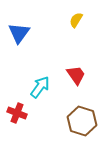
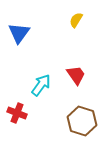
cyan arrow: moved 1 px right, 2 px up
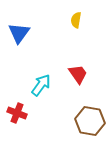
yellow semicircle: rotated 21 degrees counterclockwise
red trapezoid: moved 2 px right, 1 px up
brown hexagon: moved 8 px right; rotated 8 degrees counterclockwise
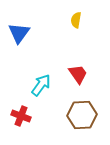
red cross: moved 4 px right, 3 px down
brown hexagon: moved 8 px left, 6 px up; rotated 12 degrees counterclockwise
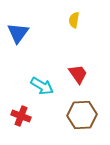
yellow semicircle: moved 2 px left
blue triangle: moved 1 px left
cyan arrow: moved 1 px right, 1 px down; rotated 85 degrees clockwise
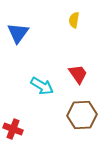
red cross: moved 8 px left, 13 px down
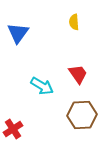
yellow semicircle: moved 2 px down; rotated 14 degrees counterclockwise
red cross: rotated 36 degrees clockwise
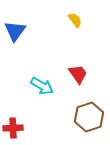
yellow semicircle: moved 1 px right, 2 px up; rotated 147 degrees clockwise
blue triangle: moved 3 px left, 2 px up
brown hexagon: moved 7 px right, 2 px down; rotated 16 degrees counterclockwise
red cross: moved 1 px up; rotated 30 degrees clockwise
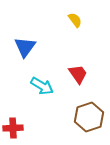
blue triangle: moved 10 px right, 16 px down
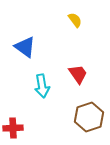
blue triangle: rotated 30 degrees counterclockwise
cyan arrow: rotated 50 degrees clockwise
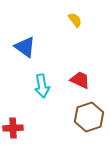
red trapezoid: moved 2 px right, 6 px down; rotated 30 degrees counterclockwise
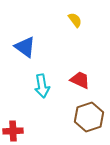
red cross: moved 3 px down
